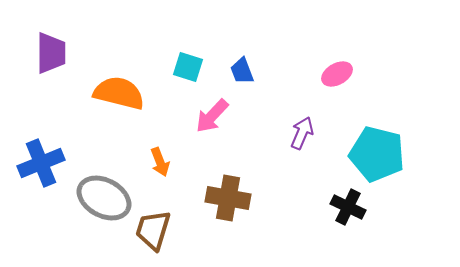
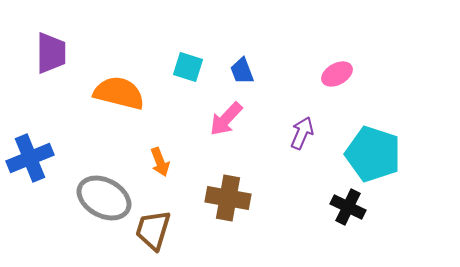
pink arrow: moved 14 px right, 3 px down
cyan pentagon: moved 4 px left; rotated 4 degrees clockwise
blue cross: moved 11 px left, 5 px up
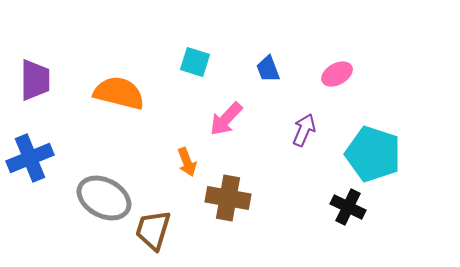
purple trapezoid: moved 16 px left, 27 px down
cyan square: moved 7 px right, 5 px up
blue trapezoid: moved 26 px right, 2 px up
purple arrow: moved 2 px right, 3 px up
orange arrow: moved 27 px right
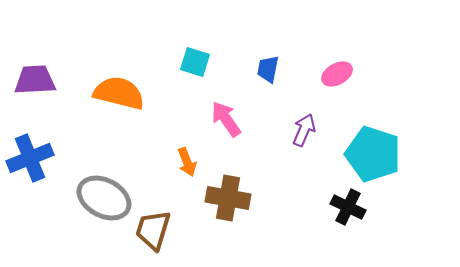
blue trapezoid: rotated 32 degrees clockwise
purple trapezoid: rotated 93 degrees counterclockwise
pink arrow: rotated 102 degrees clockwise
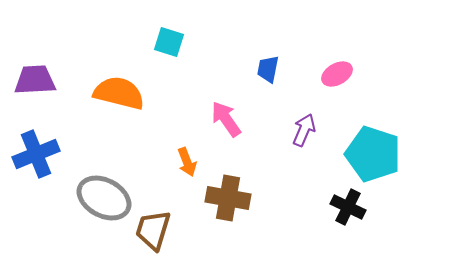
cyan square: moved 26 px left, 20 px up
blue cross: moved 6 px right, 4 px up
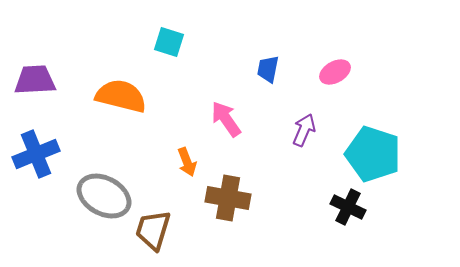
pink ellipse: moved 2 px left, 2 px up
orange semicircle: moved 2 px right, 3 px down
gray ellipse: moved 2 px up
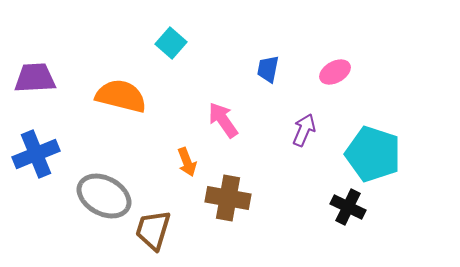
cyan square: moved 2 px right, 1 px down; rotated 24 degrees clockwise
purple trapezoid: moved 2 px up
pink arrow: moved 3 px left, 1 px down
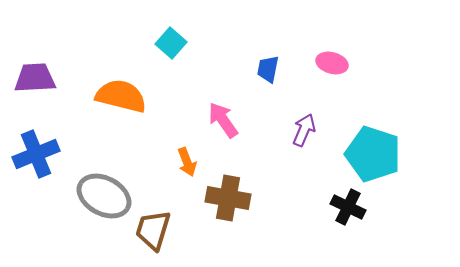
pink ellipse: moved 3 px left, 9 px up; rotated 44 degrees clockwise
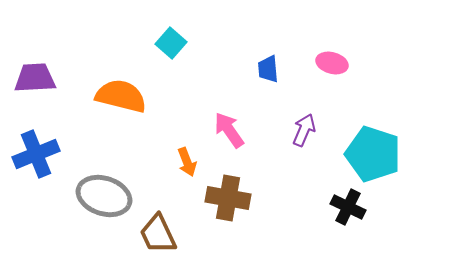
blue trapezoid: rotated 16 degrees counterclockwise
pink arrow: moved 6 px right, 10 px down
gray ellipse: rotated 10 degrees counterclockwise
brown trapezoid: moved 5 px right, 4 px down; rotated 42 degrees counterclockwise
